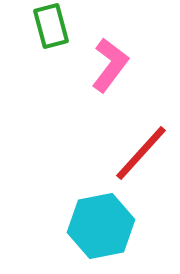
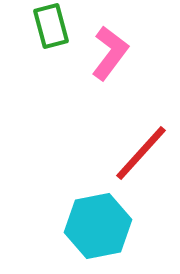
pink L-shape: moved 12 px up
cyan hexagon: moved 3 px left
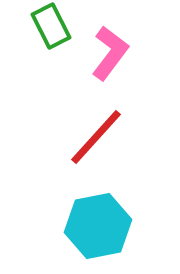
green rectangle: rotated 12 degrees counterclockwise
red line: moved 45 px left, 16 px up
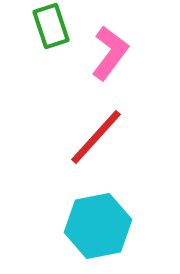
green rectangle: rotated 9 degrees clockwise
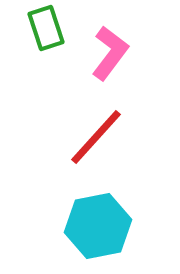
green rectangle: moved 5 px left, 2 px down
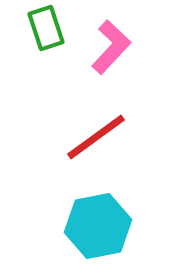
pink L-shape: moved 1 px right, 6 px up; rotated 6 degrees clockwise
red line: rotated 12 degrees clockwise
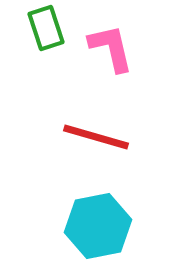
pink L-shape: moved 1 px down; rotated 56 degrees counterclockwise
red line: rotated 52 degrees clockwise
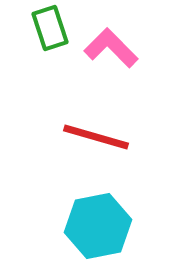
green rectangle: moved 4 px right
pink L-shape: rotated 32 degrees counterclockwise
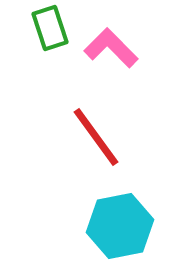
red line: rotated 38 degrees clockwise
cyan hexagon: moved 22 px right
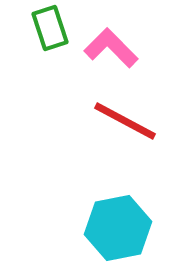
red line: moved 29 px right, 16 px up; rotated 26 degrees counterclockwise
cyan hexagon: moved 2 px left, 2 px down
